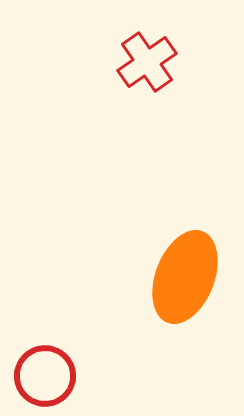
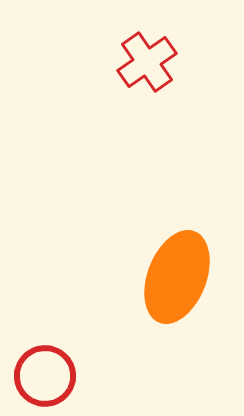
orange ellipse: moved 8 px left
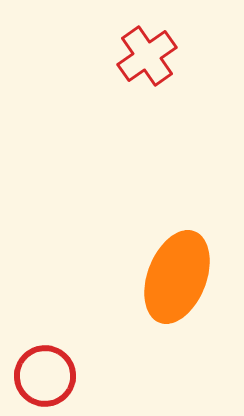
red cross: moved 6 px up
